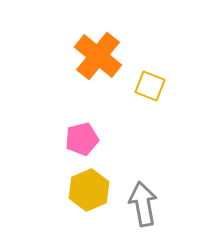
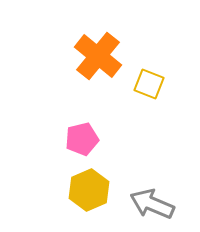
yellow square: moved 1 px left, 2 px up
gray arrow: moved 9 px right; rotated 57 degrees counterclockwise
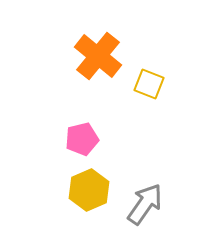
gray arrow: moved 7 px left; rotated 102 degrees clockwise
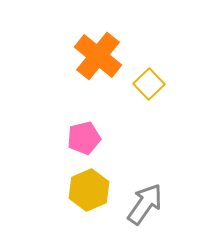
yellow square: rotated 24 degrees clockwise
pink pentagon: moved 2 px right, 1 px up
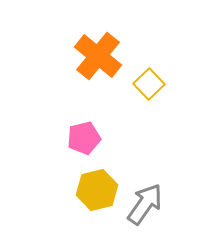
yellow hexagon: moved 8 px right; rotated 9 degrees clockwise
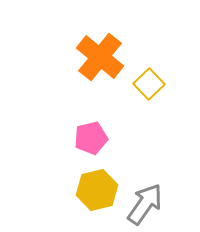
orange cross: moved 2 px right, 1 px down
pink pentagon: moved 7 px right
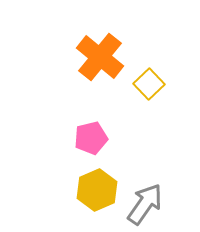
yellow hexagon: rotated 9 degrees counterclockwise
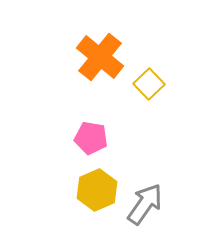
pink pentagon: rotated 24 degrees clockwise
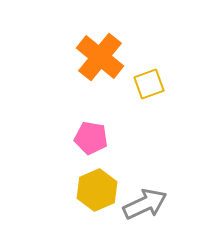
yellow square: rotated 24 degrees clockwise
gray arrow: rotated 30 degrees clockwise
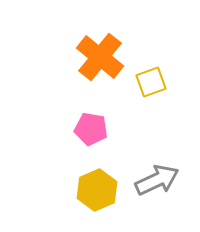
yellow square: moved 2 px right, 2 px up
pink pentagon: moved 9 px up
gray arrow: moved 12 px right, 24 px up
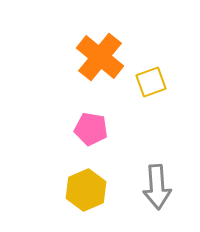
gray arrow: moved 7 px down; rotated 111 degrees clockwise
yellow hexagon: moved 11 px left
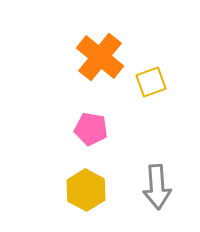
yellow hexagon: rotated 9 degrees counterclockwise
